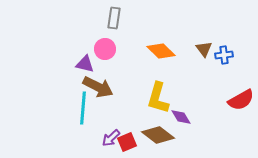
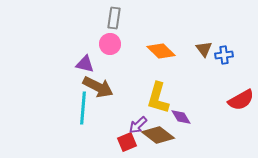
pink circle: moved 5 px right, 5 px up
purple arrow: moved 27 px right, 13 px up
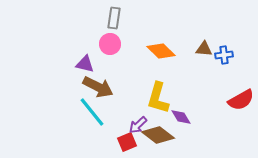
brown triangle: rotated 48 degrees counterclockwise
cyan line: moved 9 px right, 4 px down; rotated 44 degrees counterclockwise
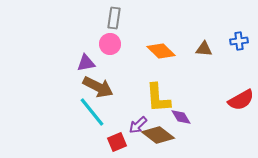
blue cross: moved 15 px right, 14 px up
purple triangle: moved 1 px right, 1 px up; rotated 24 degrees counterclockwise
yellow L-shape: rotated 20 degrees counterclockwise
red square: moved 10 px left
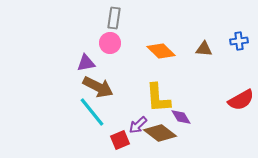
pink circle: moved 1 px up
brown diamond: moved 2 px right, 2 px up
red square: moved 3 px right, 2 px up
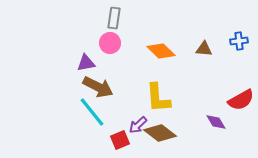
purple diamond: moved 35 px right, 5 px down
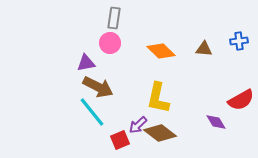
yellow L-shape: rotated 16 degrees clockwise
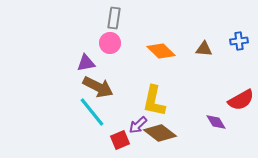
yellow L-shape: moved 4 px left, 3 px down
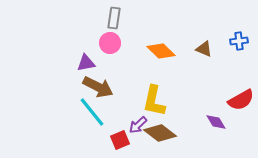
brown triangle: rotated 18 degrees clockwise
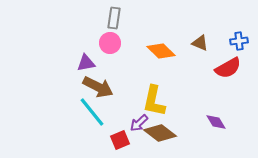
brown triangle: moved 4 px left, 6 px up
red semicircle: moved 13 px left, 32 px up
purple arrow: moved 1 px right, 2 px up
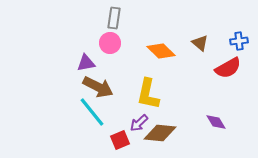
brown triangle: rotated 18 degrees clockwise
yellow L-shape: moved 6 px left, 7 px up
brown diamond: rotated 32 degrees counterclockwise
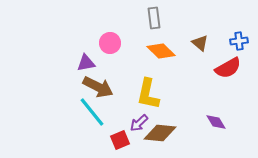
gray rectangle: moved 40 px right; rotated 15 degrees counterclockwise
